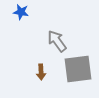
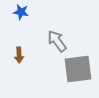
brown arrow: moved 22 px left, 17 px up
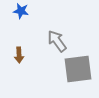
blue star: moved 1 px up
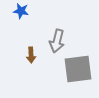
gray arrow: rotated 130 degrees counterclockwise
brown arrow: moved 12 px right
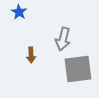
blue star: moved 2 px left, 1 px down; rotated 21 degrees clockwise
gray arrow: moved 6 px right, 2 px up
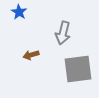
gray arrow: moved 6 px up
brown arrow: rotated 77 degrees clockwise
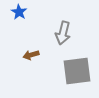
gray square: moved 1 px left, 2 px down
